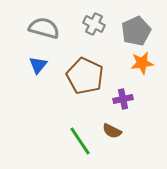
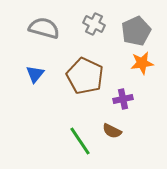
blue triangle: moved 3 px left, 9 px down
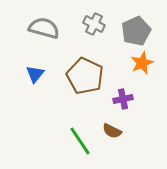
orange star: rotated 15 degrees counterclockwise
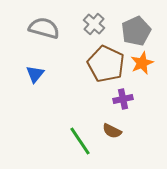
gray cross: rotated 15 degrees clockwise
brown pentagon: moved 21 px right, 12 px up
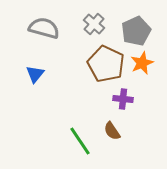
purple cross: rotated 18 degrees clockwise
brown semicircle: rotated 30 degrees clockwise
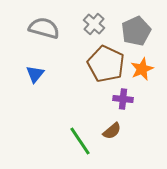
orange star: moved 6 px down
brown semicircle: rotated 96 degrees counterclockwise
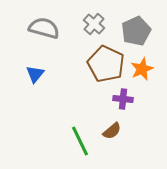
green line: rotated 8 degrees clockwise
